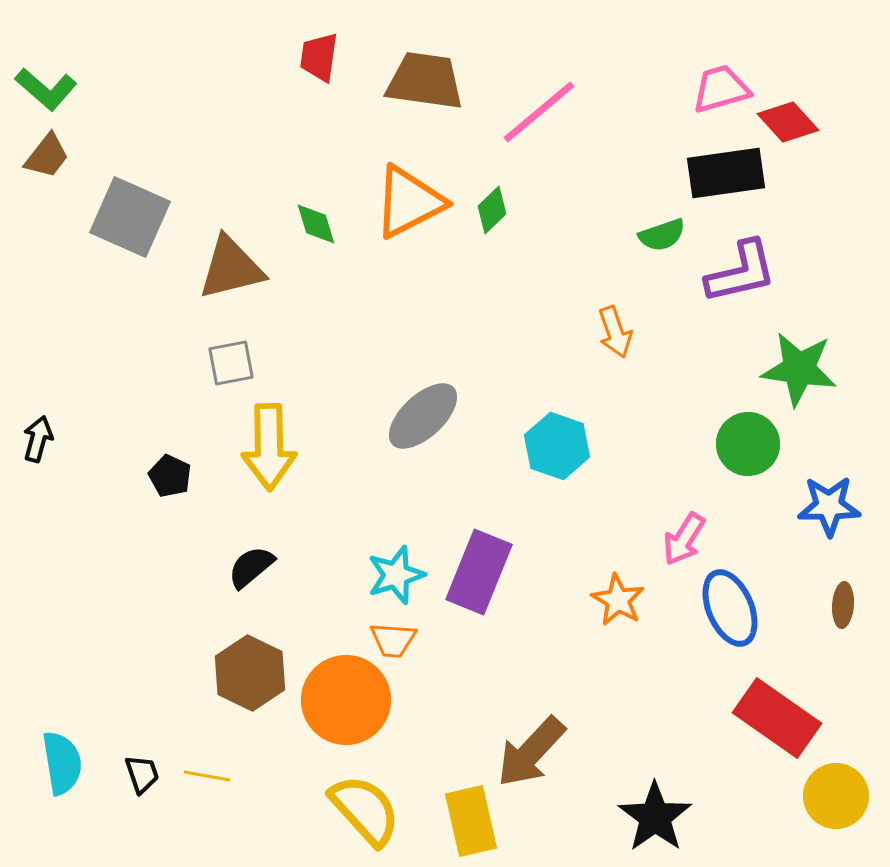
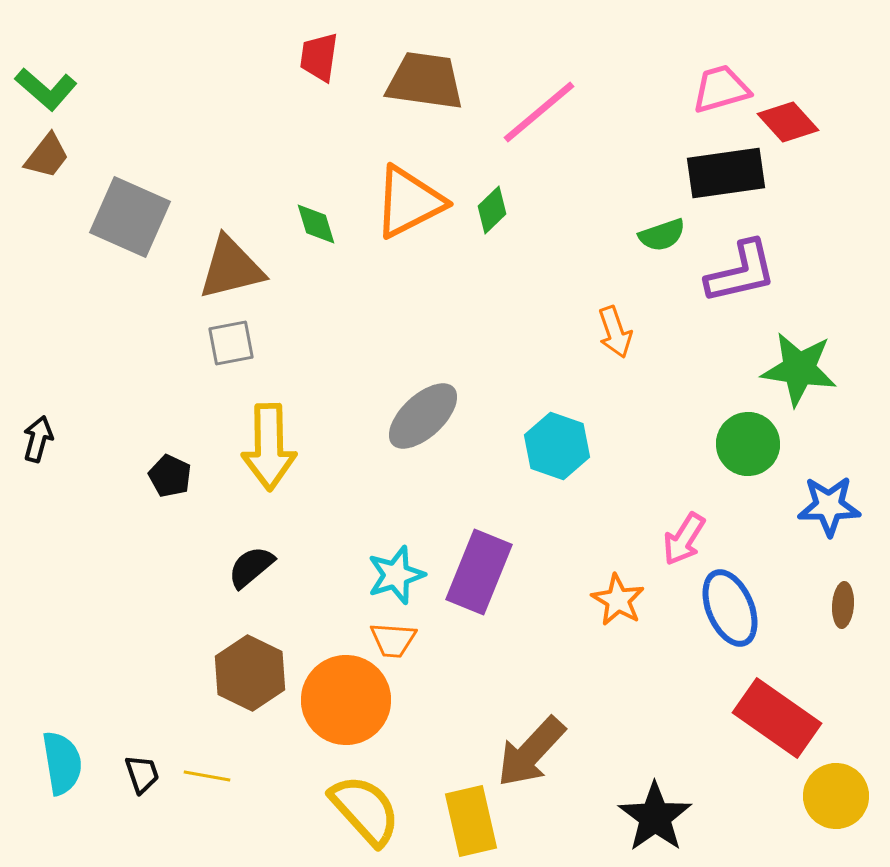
gray square at (231, 363): moved 20 px up
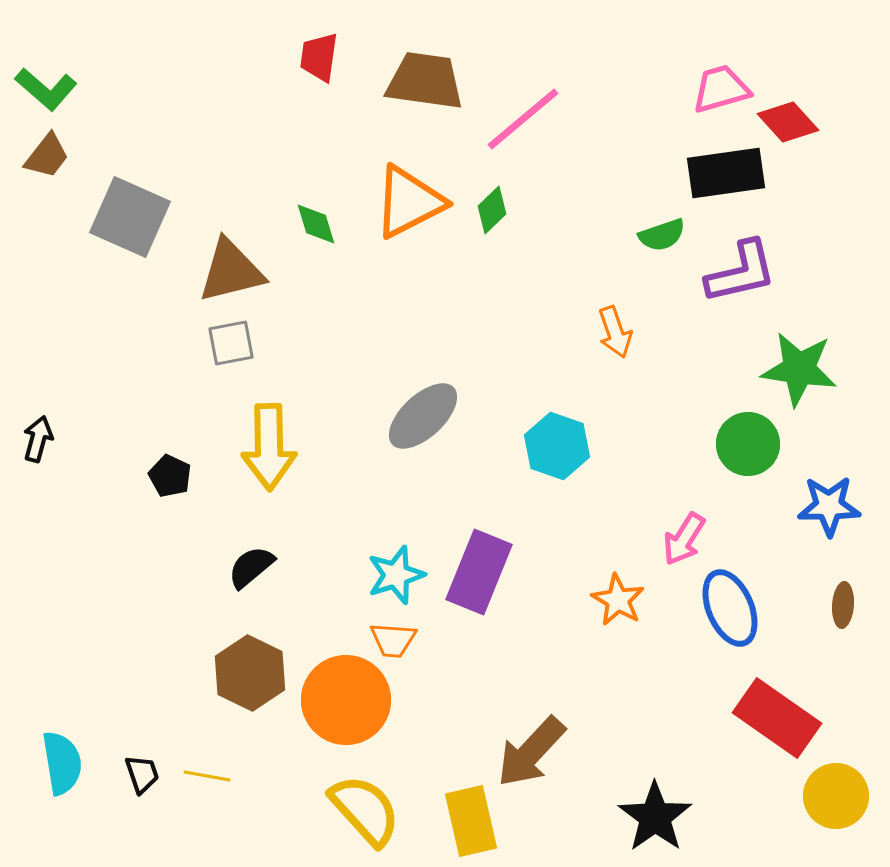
pink line at (539, 112): moved 16 px left, 7 px down
brown triangle at (231, 268): moved 3 px down
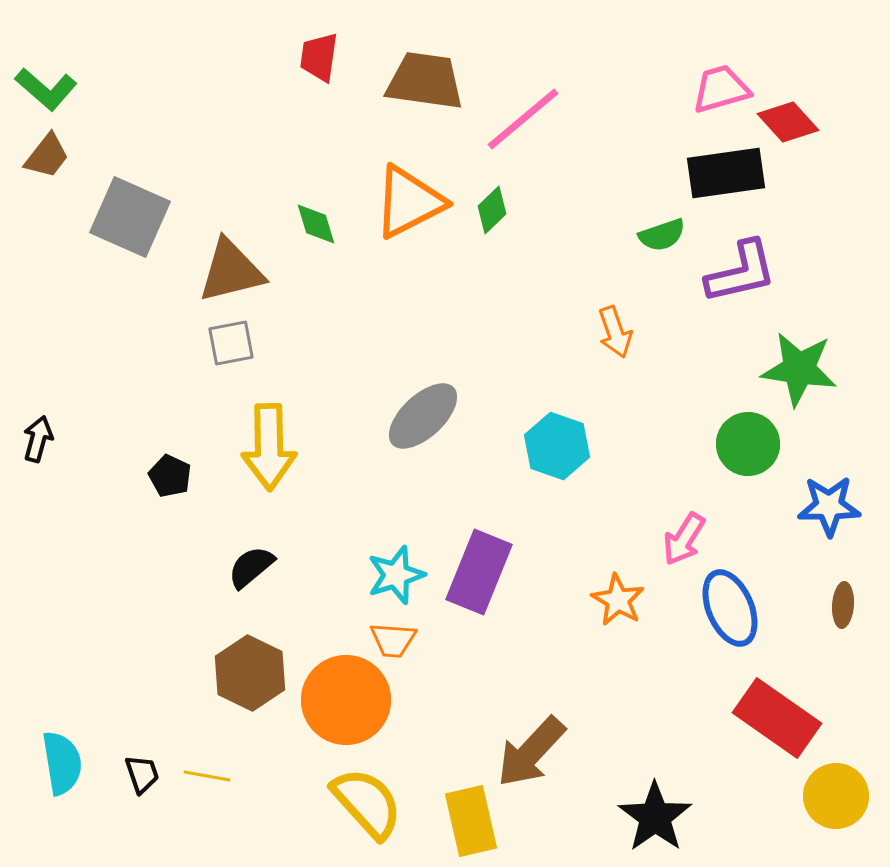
yellow semicircle at (365, 810): moved 2 px right, 7 px up
